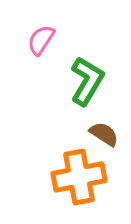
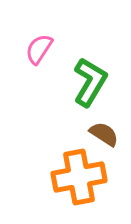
pink semicircle: moved 2 px left, 9 px down
green L-shape: moved 3 px right, 1 px down
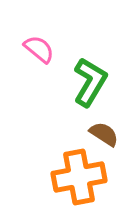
pink semicircle: rotated 96 degrees clockwise
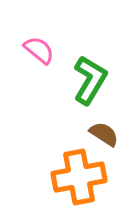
pink semicircle: moved 1 px down
green L-shape: moved 2 px up
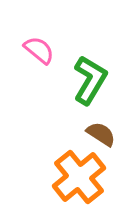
brown semicircle: moved 3 px left
orange cross: rotated 28 degrees counterclockwise
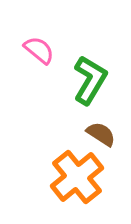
orange cross: moved 2 px left
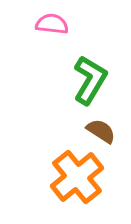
pink semicircle: moved 13 px right, 26 px up; rotated 32 degrees counterclockwise
brown semicircle: moved 3 px up
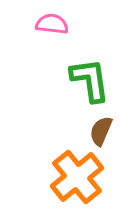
green L-shape: rotated 39 degrees counterclockwise
brown semicircle: rotated 100 degrees counterclockwise
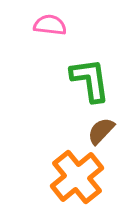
pink semicircle: moved 2 px left, 1 px down
brown semicircle: rotated 20 degrees clockwise
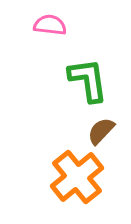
green L-shape: moved 2 px left
